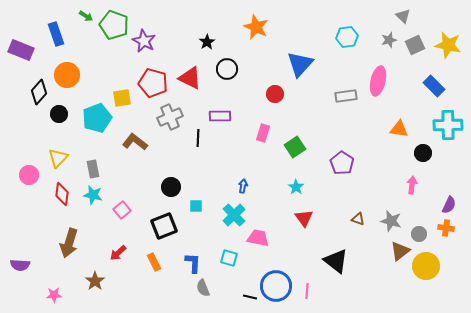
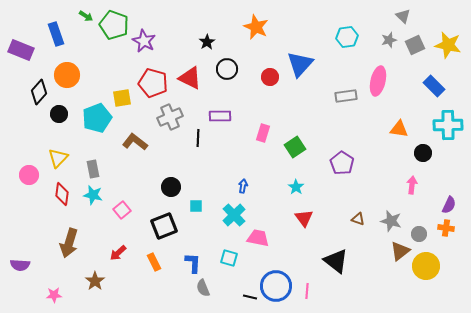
red circle at (275, 94): moved 5 px left, 17 px up
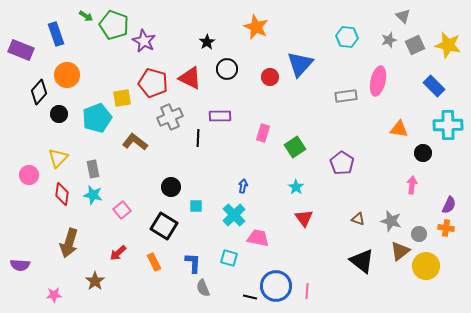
cyan hexagon at (347, 37): rotated 15 degrees clockwise
black square at (164, 226): rotated 36 degrees counterclockwise
black triangle at (336, 261): moved 26 px right
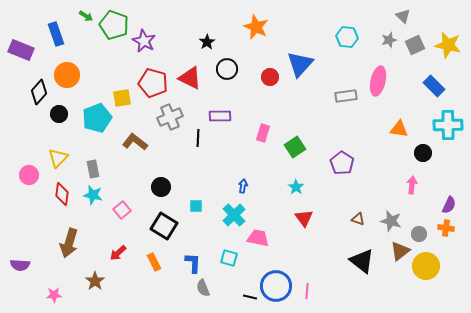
black circle at (171, 187): moved 10 px left
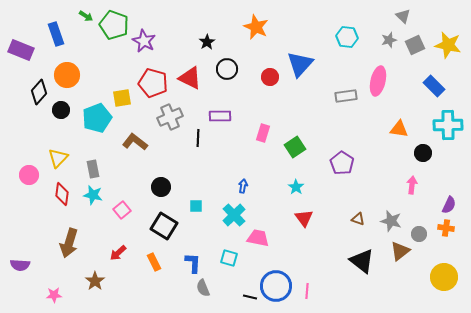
black circle at (59, 114): moved 2 px right, 4 px up
yellow circle at (426, 266): moved 18 px right, 11 px down
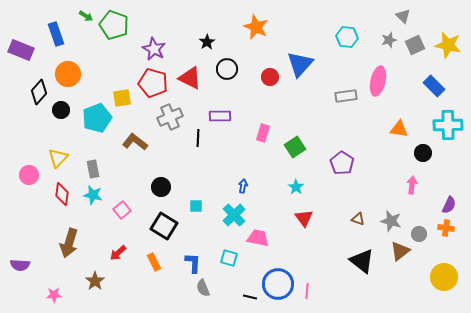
purple star at (144, 41): moved 10 px right, 8 px down
orange circle at (67, 75): moved 1 px right, 1 px up
blue circle at (276, 286): moved 2 px right, 2 px up
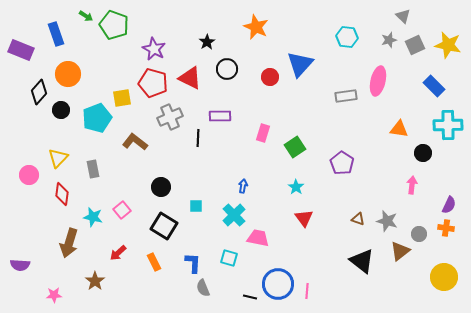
cyan star at (93, 195): moved 22 px down
gray star at (391, 221): moved 4 px left
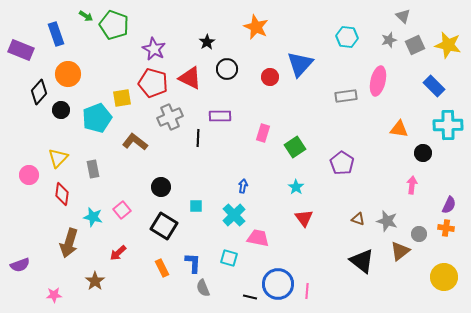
orange rectangle at (154, 262): moved 8 px right, 6 px down
purple semicircle at (20, 265): rotated 24 degrees counterclockwise
